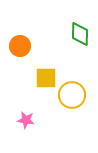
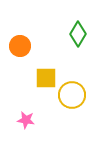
green diamond: moved 2 px left; rotated 30 degrees clockwise
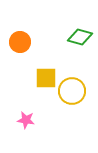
green diamond: moved 2 px right, 3 px down; rotated 75 degrees clockwise
orange circle: moved 4 px up
yellow circle: moved 4 px up
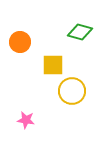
green diamond: moved 5 px up
yellow square: moved 7 px right, 13 px up
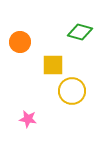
pink star: moved 2 px right, 1 px up
